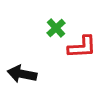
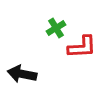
green cross: rotated 12 degrees clockwise
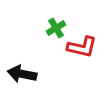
red L-shape: rotated 16 degrees clockwise
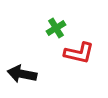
red L-shape: moved 3 px left, 6 px down
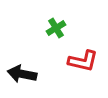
red L-shape: moved 4 px right, 8 px down
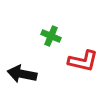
green cross: moved 5 px left, 8 px down; rotated 36 degrees counterclockwise
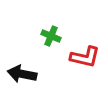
red L-shape: moved 2 px right, 4 px up
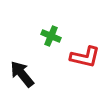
black arrow: rotated 40 degrees clockwise
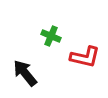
black arrow: moved 3 px right, 1 px up
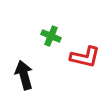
black arrow: moved 1 px left, 2 px down; rotated 24 degrees clockwise
